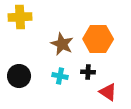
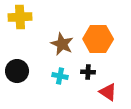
black circle: moved 2 px left, 5 px up
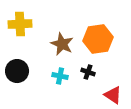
yellow cross: moved 7 px down
orange hexagon: rotated 8 degrees counterclockwise
black cross: rotated 16 degrees clockwise
red triangle: moved 5 px right, 3 px down
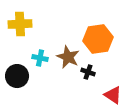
brown star: moved 6 px right, 13 px down
black circle: moved 5 px down
cyan cross: moved 20 px left, 18 px up
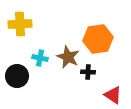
black cross: rotated 16 degrees counterclockwise
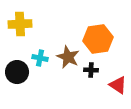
black cross: moved 3 px right, 2 px up
black circle: moved 4 px up
red triangle: moved 5 px right, 10 px up
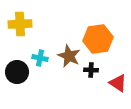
brown star: moved 1 px right, 1 px up
red triangle: moved 2 px up
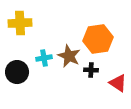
yellow cross: moved 1 px up
cyan cross: moved 4 px right; rotated 21 degrees counterclockwise
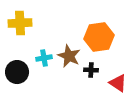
orange hexagon: moved 1 px right, 2 px up
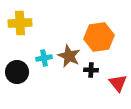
red triangle: rotated 18 degrees clockwise
